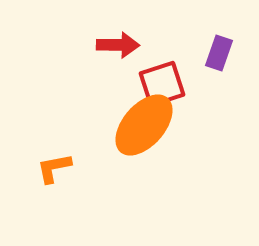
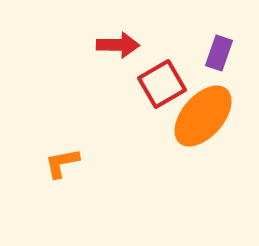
red square: rotated 12 degrees counterclockwise
orange ellipse: moved 59 px right, 9 px up
orange L-shape: moved 8 px right, 5 px up
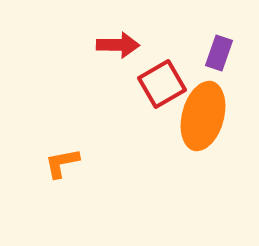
orange ellipse: rotated 26 degrees counterclockwise
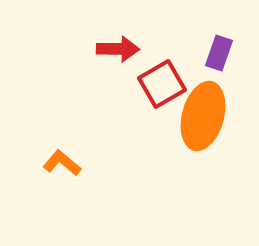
red arrow: moved 4 px down
orange L-shape: rotated 51 degrees clockwise
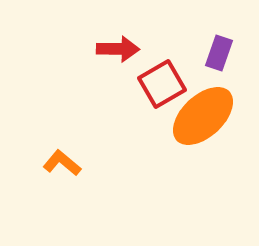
orange ellipse: rotated 32 degrees clockwise
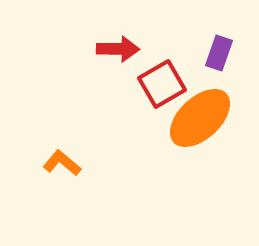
orange ellipse: moved 3 px left, 2 px down
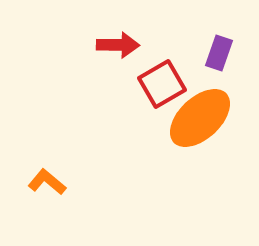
red arrow: moved 4 px up
orange L-shape: moved 15 px left, 19 px down
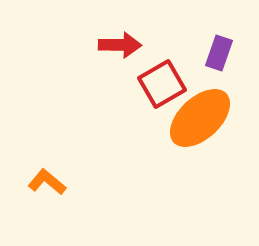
red arrow: moved 2 px right
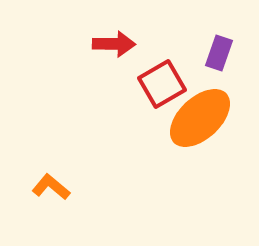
red arrow: moved 6 px left, 1 px up
orange L-shape: moved 4 px right, 5 px down
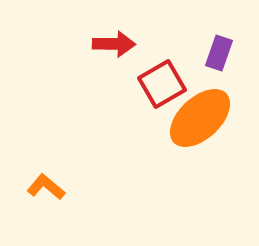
orange L-shape: moved 5 px left
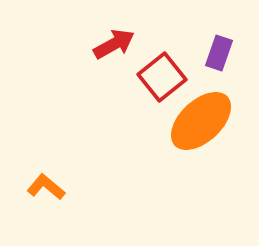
red arrow: rotated 30 degrees counterclockwise
red square: moved 7 px up; rotated 9 degrees counterclockwise
orange ellipse: moved 1 px right, 3 px down
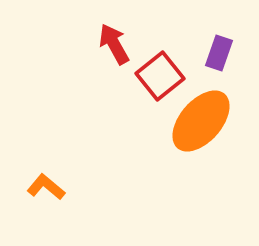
red arrow: rotated 90 degrees counterclockwise
red square: moved 2 px left, 1 px up
orange ellipse: rotated 6 degrees counterclockwise
